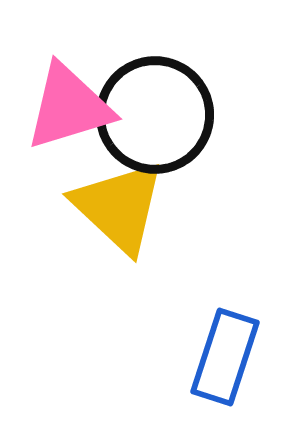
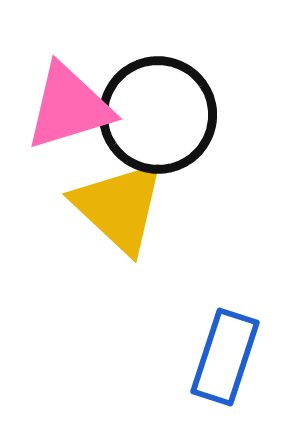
black circle: moved 3 px right
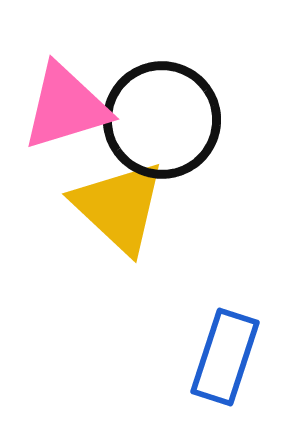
pink triangle: moved 3 px left
black circle: moved 4 px right, 5 px down
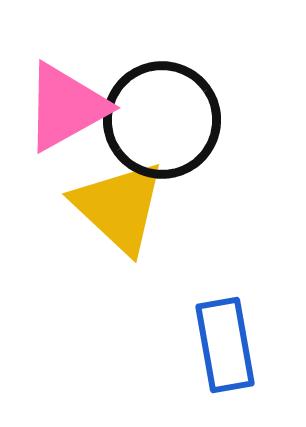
pink triangle: rotated 12 degrees counterclockwise
blue rectangle: moved 12 px up; rotated 28 degrees counterclockwise
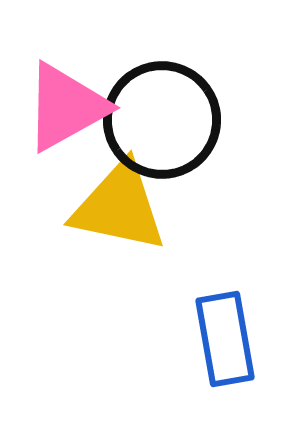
yellow triangle: rotated 31 degrees counterclockwise
blue rectangle: moved 6 px up
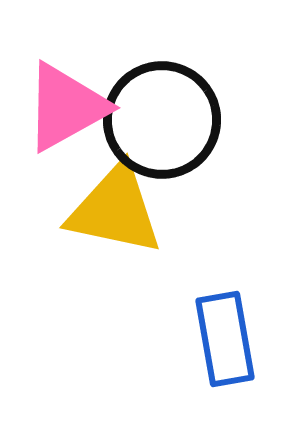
yellow triangle: moved 4 px left, 3 px down
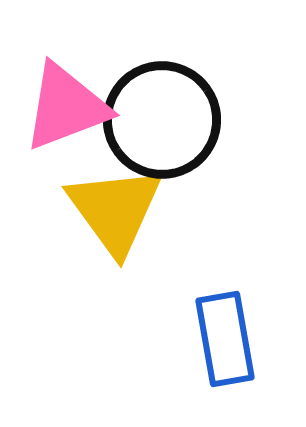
pink triangle: rotated 8 degrees clockwise
yellow triangle: rotated 42 degrees clockwise
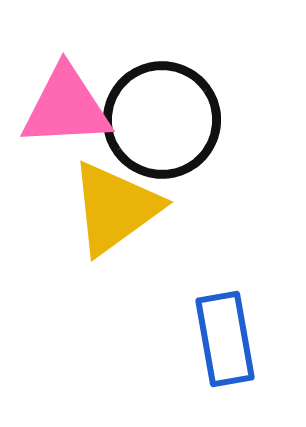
pink triangle: rotated 18 degrees clockwise
yellow triangle: moved 2 px up; rotated 30 degrees clockwise
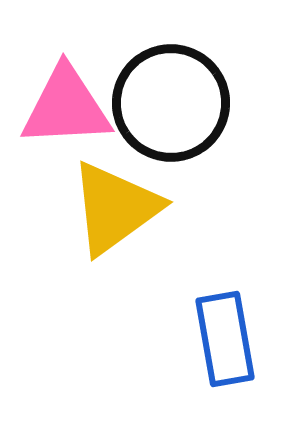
black circle: moved 9 px right, 17 px up
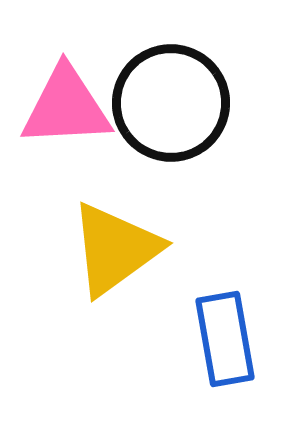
yellow triangle: moved 41 px down
